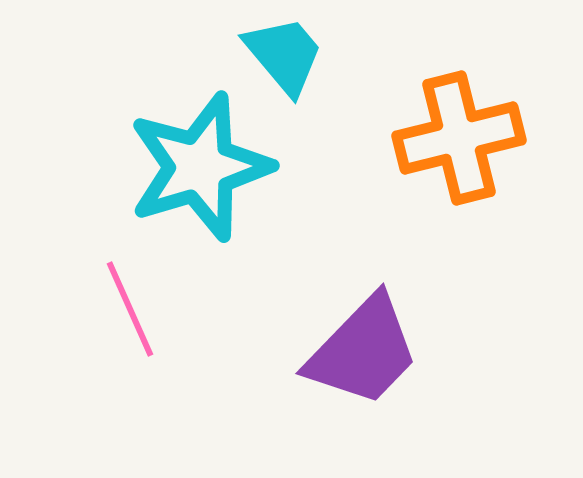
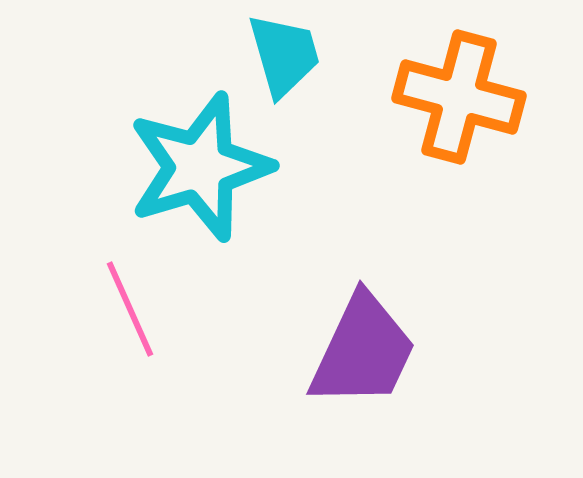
cyan trapezoid: rotated 24 degrees clockwise
orange cross: moved 41 px up; rotated 29 degrees clockwise
purple trapezoid: rotated 19 degrees counterclockwise
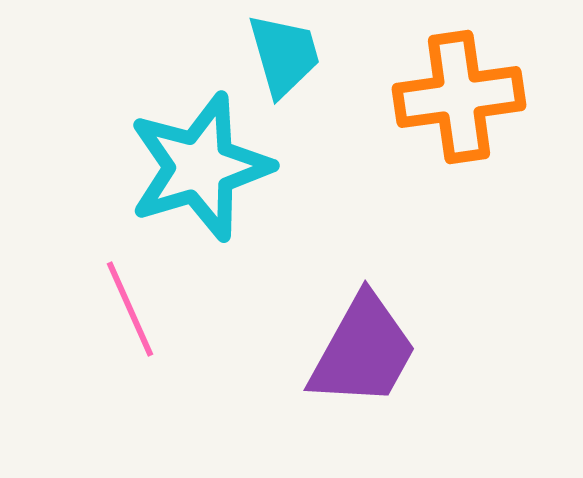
orange cross: rotated 23 degrees counterclockwise
purple trapezoid: rotated 4 degrees clockwise
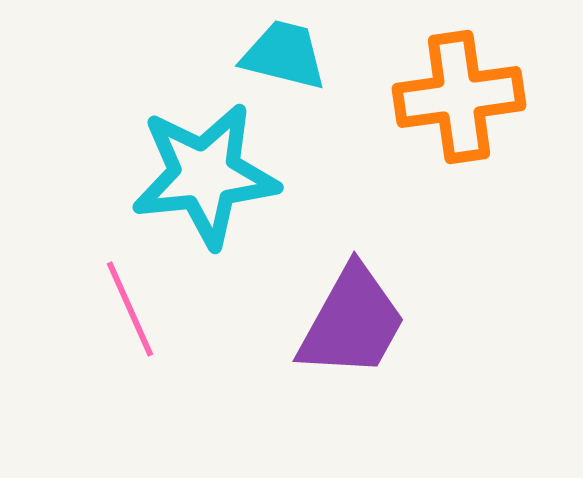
cyan trapezoid: rotated 60 degrees counterclockwise
cyan star: moved 5 px right, 8 px down; rotated 11 degrees clockwise
purple trapezoid: moved 11 px left, 29 px up
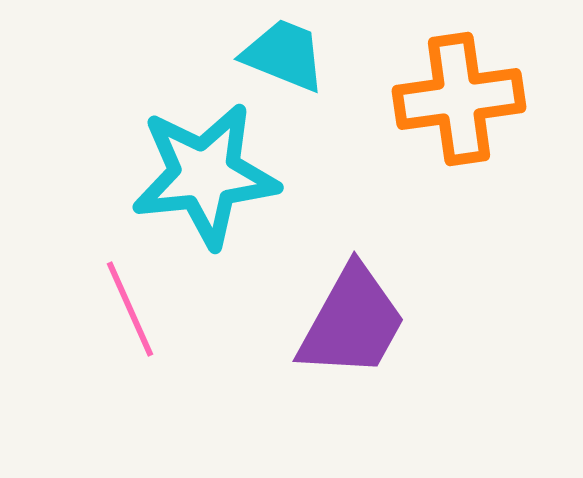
cyan trapezoid: rotated 8 degrees clockwise
orange cross: moved 2 px down
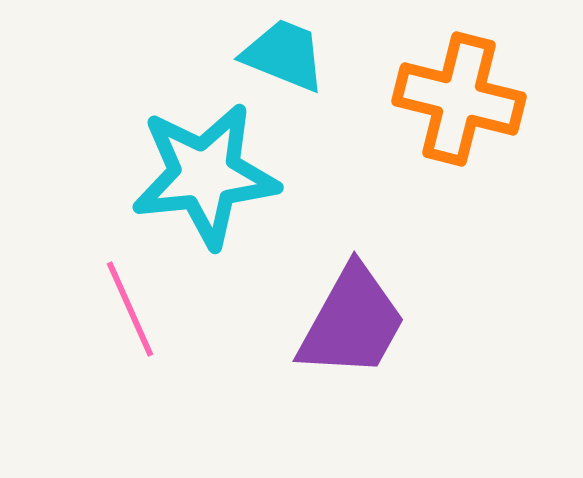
orange cross: rotated 22 degrees clockwise
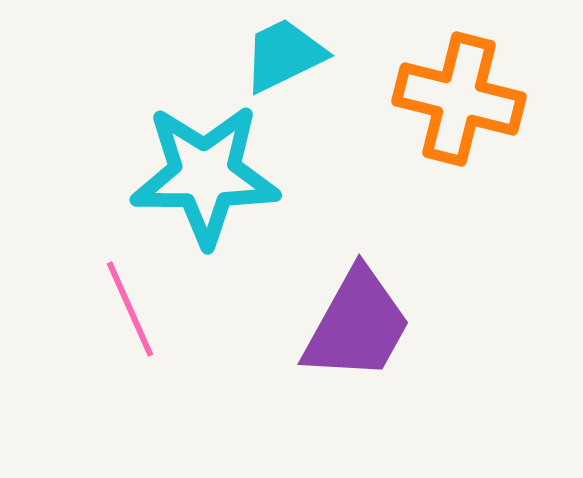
cyan trapezoid: rotated 48 degrees counterclockwise
cyan star: rotated 6 degrees clockwise
purple trapezoid: moved 5 px right, 3 px down
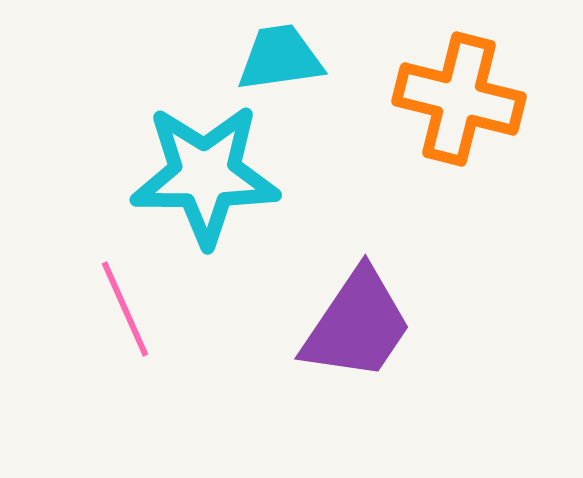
cyan trapezoid: moved 4 px left, 3 px down; rotated 18 degrees clockwise
pink line: moved 5 px left
purple trapezoid: rotated 5 degrees clockwise
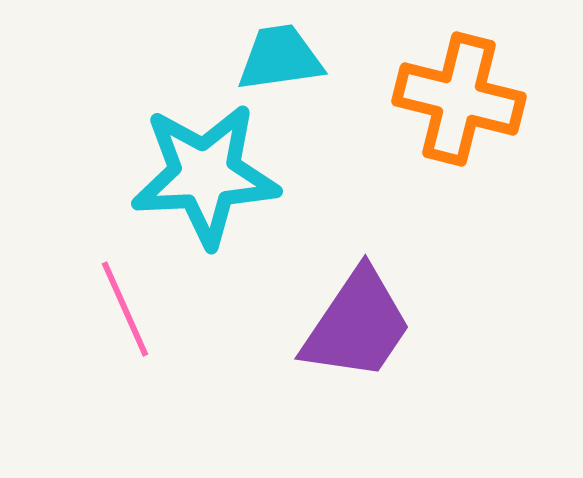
cyan star: rotated 3 degrees counterclockwise
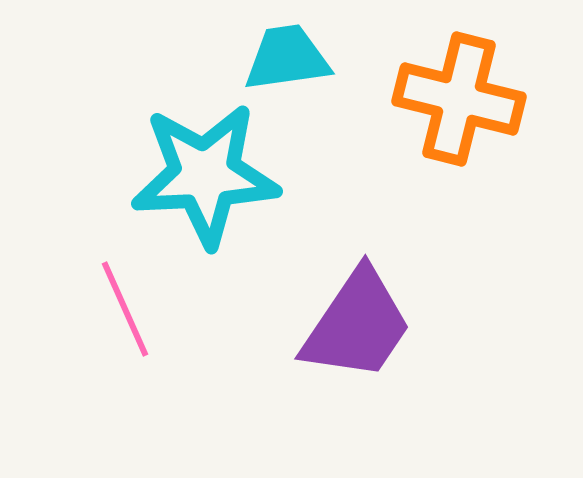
cyan trapezoid: moved 7 px right
